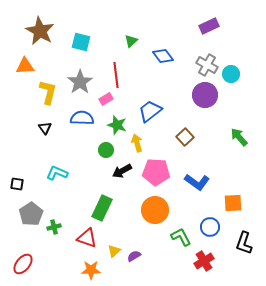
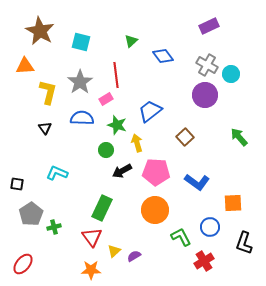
red triangle: moved 5 px right, 1 px up; rotated 35 degrees clockwise
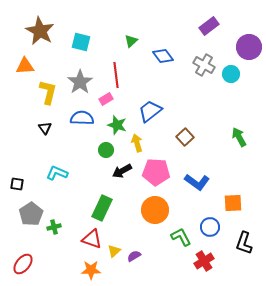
purple rectangle: rotated 12 degrees counterclockwise
gray cross: moved 3 px left
purple circle: moved 44 px right, 48 px up
green arrow: rotated 12 degrees clockwise
red triangle: moved 2 px down; rotated 35 degrees counterclockwise
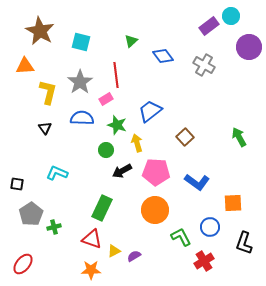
cyan circle: moved 58 px up
yellow triangle: rotated 16 degrees clockwise
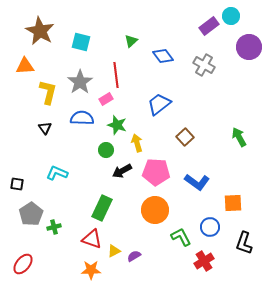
blue trapezoid: moved 9 px right, 7 px up
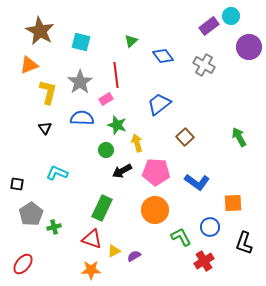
orange triangle: moved 4 px right, 1 px up; rotated 18 degrees counterclockwise
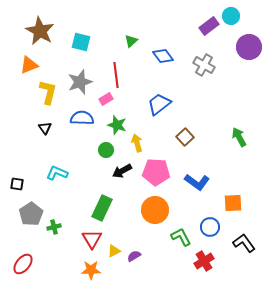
gray star: rotated 15 degrees clockwise
red triangle: rotated 40 degrees clockwise
black L-shape: rotated 125 degrees clockwise
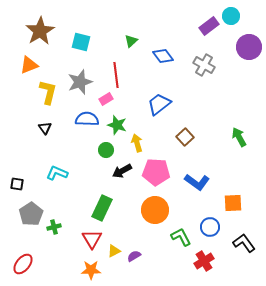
brown star: rotated 12 degrees clockwise
blue semicircle: moved 5 px right, 1 px down
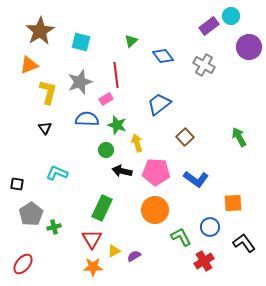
black arrow: rotated 42 degrees clockwise
blue L-shape: moved 1 px left, 3 px up
orange star: moved 2 px right, 3 px up
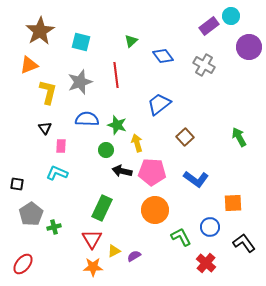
pink rectangle: moved 45 px left, 47 px down; rotated 56 degrees counterclockwise
pink pentagon: moved 4 px left
red cross: moved 2 px right, 2 px down; rotated 18 degrees counterclockwise
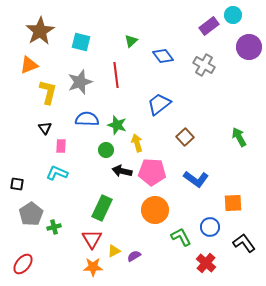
cyan circle: moved 2 px right, 1 px up
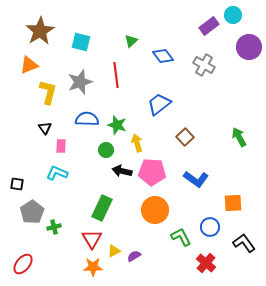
gray pentagon: moved 1 px right, 2 px up
